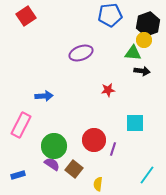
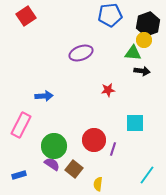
blue rectangle: moved 1 px right
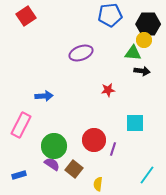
black hexagon: rotated 20 degrees clockwise
